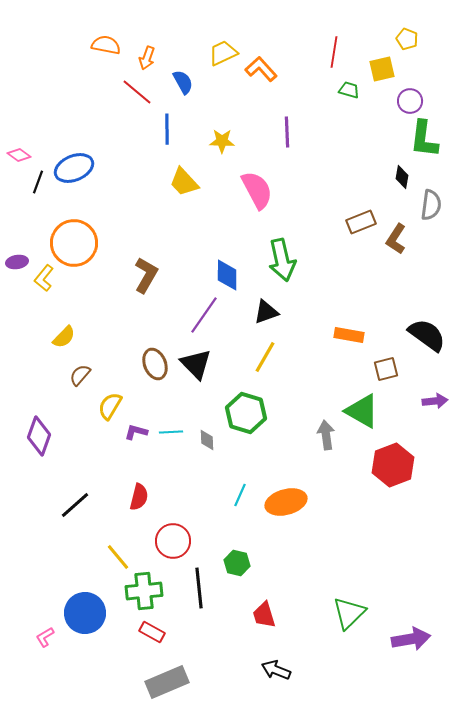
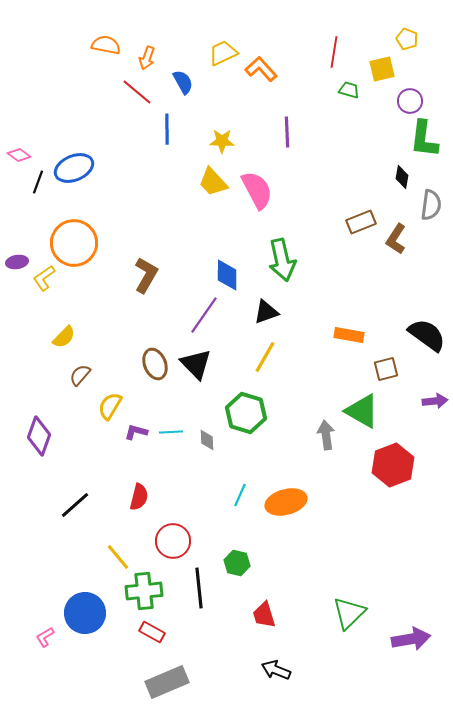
yellow trapezoid at (184, 182): moved 29 px right
yellow L-shape at (44, 278): rotated 16 degrees clockwise
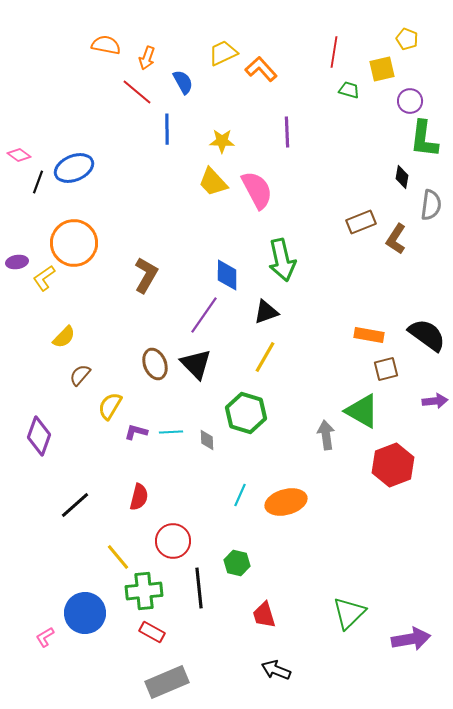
orange rectangle at (349, 335): moved 20 px right
